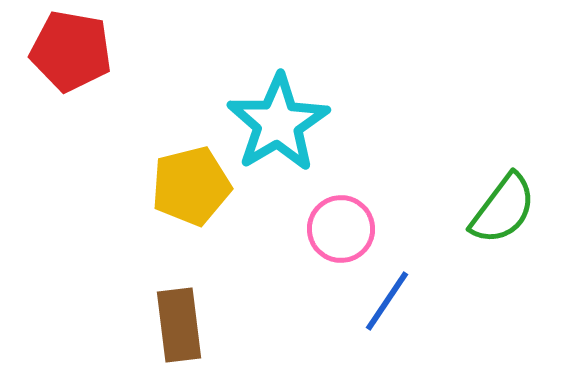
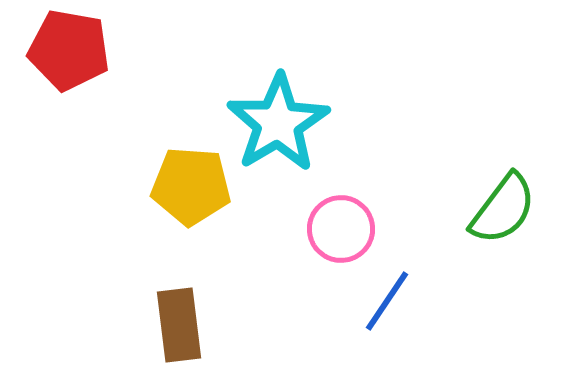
red pentagon: moved 2 px left, 1 px up
yellow pentagon: rotated 18 degrees clockwise
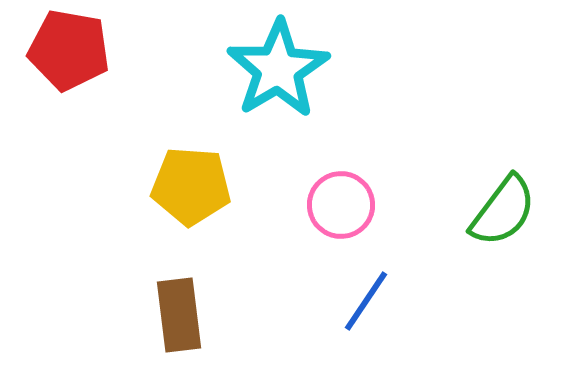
cyan star: moved 54 px up
green semicircle: moved 2 px down
pink circle: moved 24 px up
blue line: moved 21 px left
brown rectangle: moved 10 px up
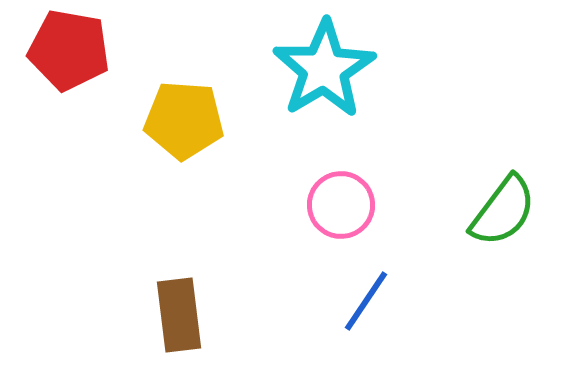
cyan star: moved 46 px right
yellow pentagon: moved 7 px left, 66 px up
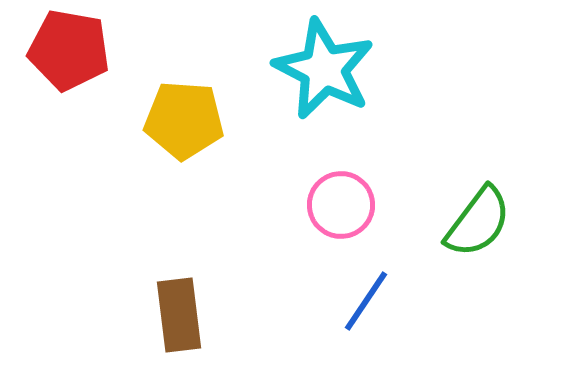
cyan star: rotated 14 degrees counterclockwise
green semicircle: moved 25 px left, 11 px down
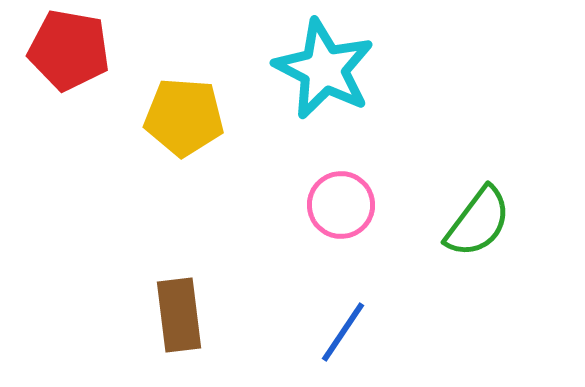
yellow pentagon: moved 3 px up
blue line: moved 23 px left, 31 px down
